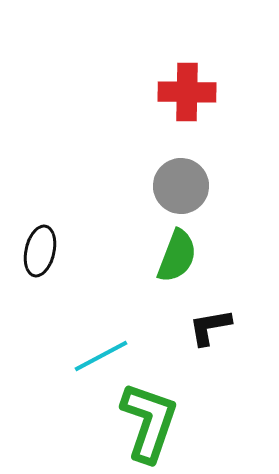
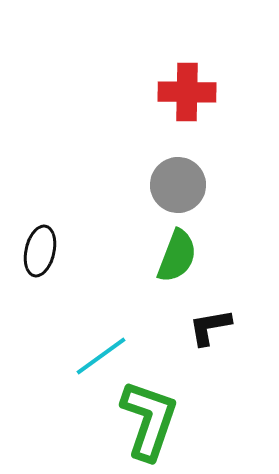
gray circle: moved 3 px left, 1 px up
cyan line: rotated 8 degrees counterclockwise
green L-shape: moved 2 px up
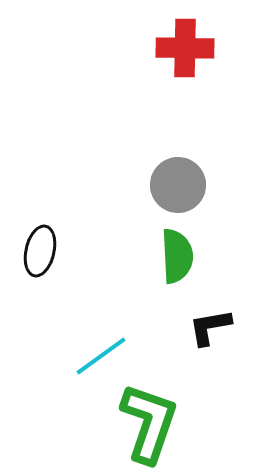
red cross: moved 2 px left, 44 px up
green semicircle: rotated 24 degrees counterclockwise
green L-shape: moved 3 px down
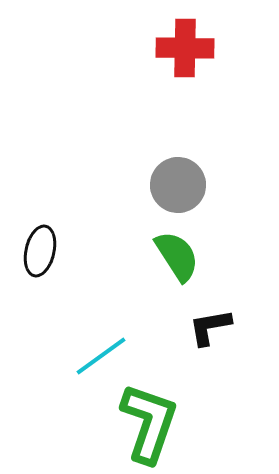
green semicircle: rotated 30 degrees counterclockwise
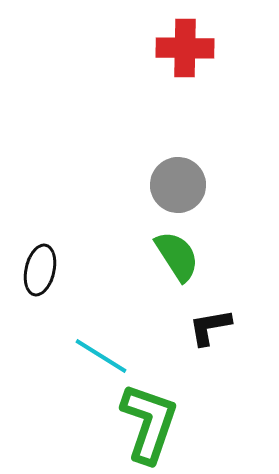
black ellipse: moved 19 px down
cyan line: rotated 68 degrees clockwise
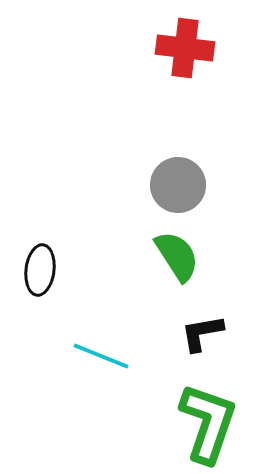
red cross: rotated 6 degrees clockwise
black ellipse: rotated 6 degrees counterclockwise
black L-shape: moved 8 px left, 6 px down
cyan line: rotated 10 degrees counterclockwise
green L-shape: moved 59 px right
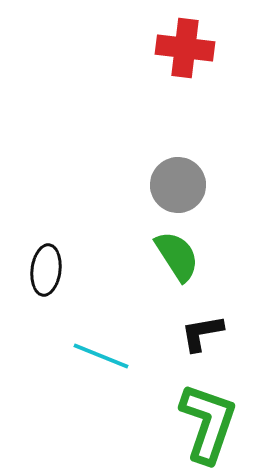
black ellipse: moved 6 px right
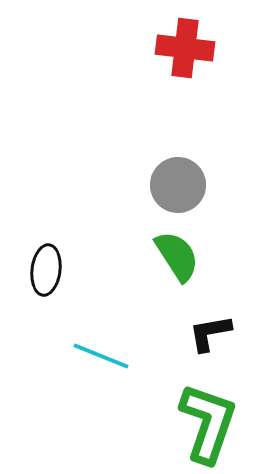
black L-shape: moved 8 px right
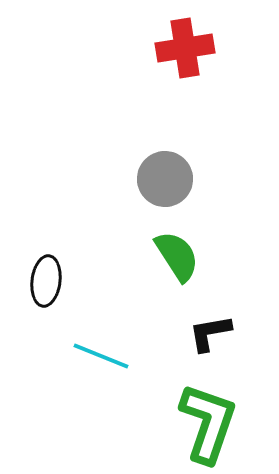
red cross: rotated 16 degrees counterclockwise
gray circle: moved 13 px left, 6 px up
black ellipse: moved 11 px down
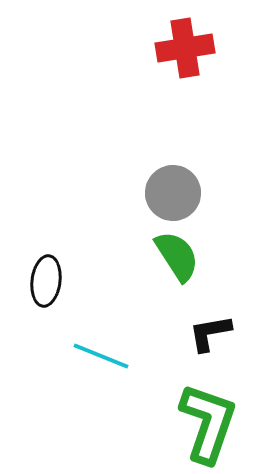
gray circle: moved 8 px right, 14 px down
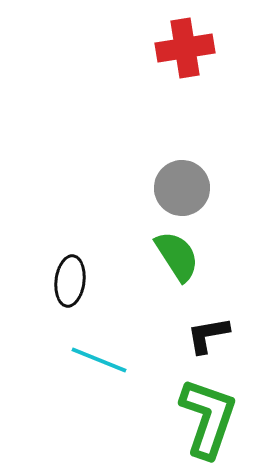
gray circle: moved 9 px right, 5 px up
black ellipse: moved 24 px right
black L-shape: moved 2 px left, 2 px down
cyan line: moved 2 px left, 4 px down
green L-shape: moved 5 px up
